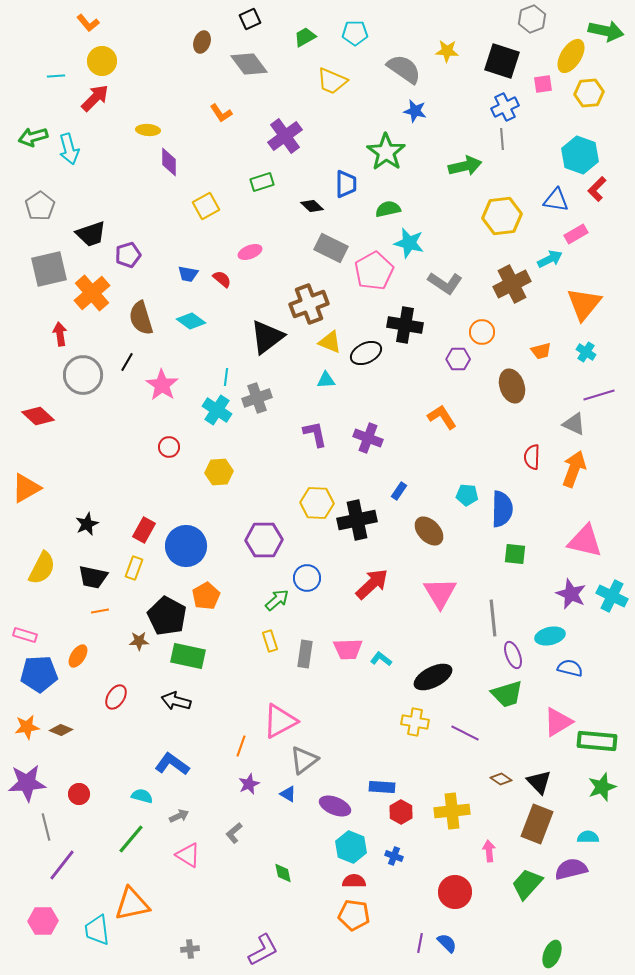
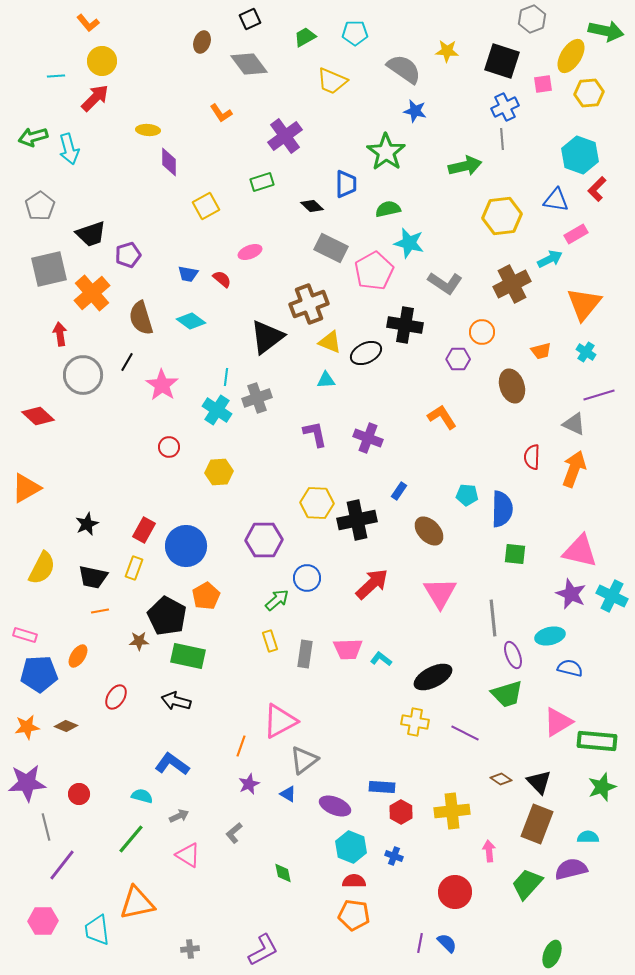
pink triangle at (585, 541): moved 5 px left, 10 px down
brown diamond at (61, 730): moved 5 px right, 4 px up
orange triangle at (132, 904): moved 5 px right, 1 px up
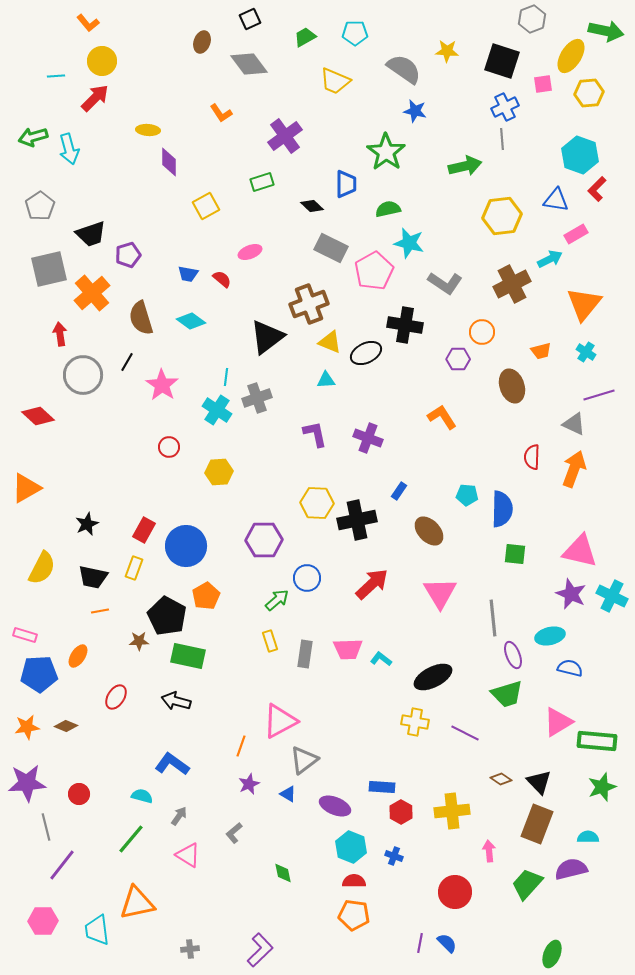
yellow trapezoid at (332, 81): moved 3 px right
gray arrow at (179, 816): rotated 30 degrees counterclockwise
purple L-shape at (263, 950): moved 3 px left; rotated 16 degrees counterclockwise
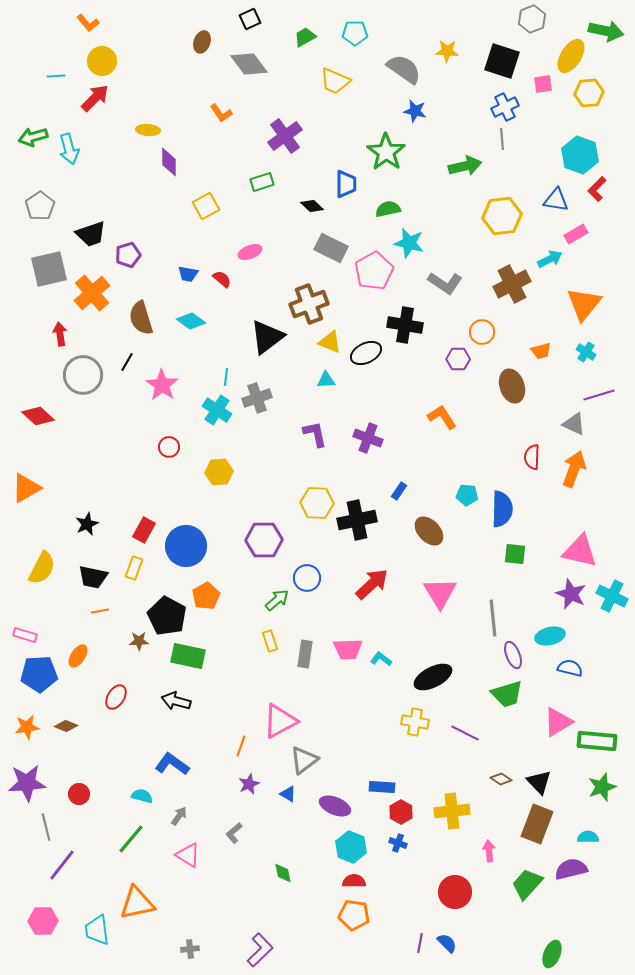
blue cross at (394, 856): moved 4 px right, 13 px up
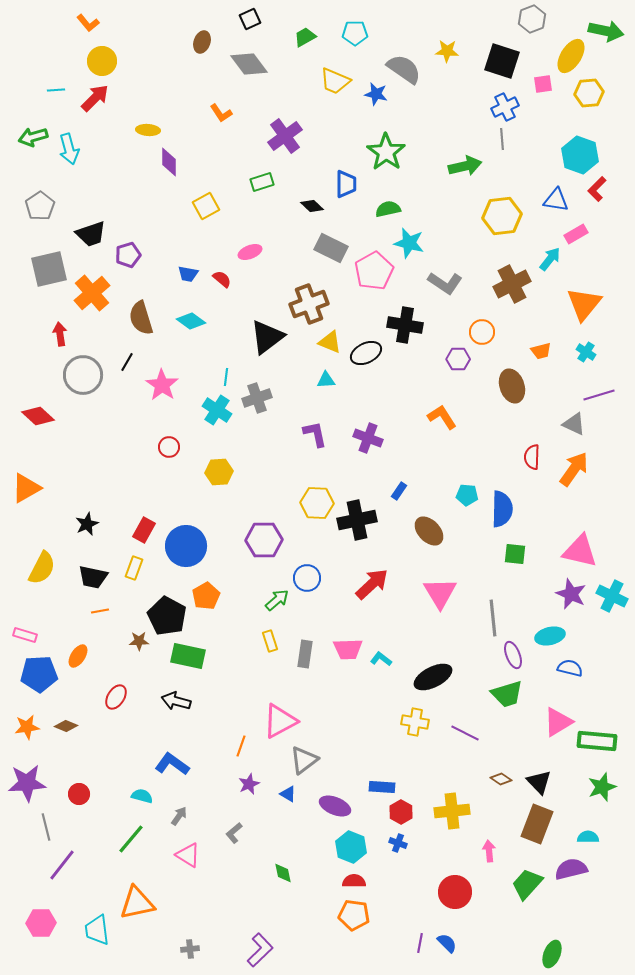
cyan line at (56, 76): moved 14 px down
blue star at (415, 111): moved 39 px left, 17 px up
cyan arrow at (550, 259): rotated 25 degrees counterclockwise
orange arrow at (574, 469): rotated 15 degrees clockwise
pink hexagon at (43, 921): moved 2 px left, 2 px down
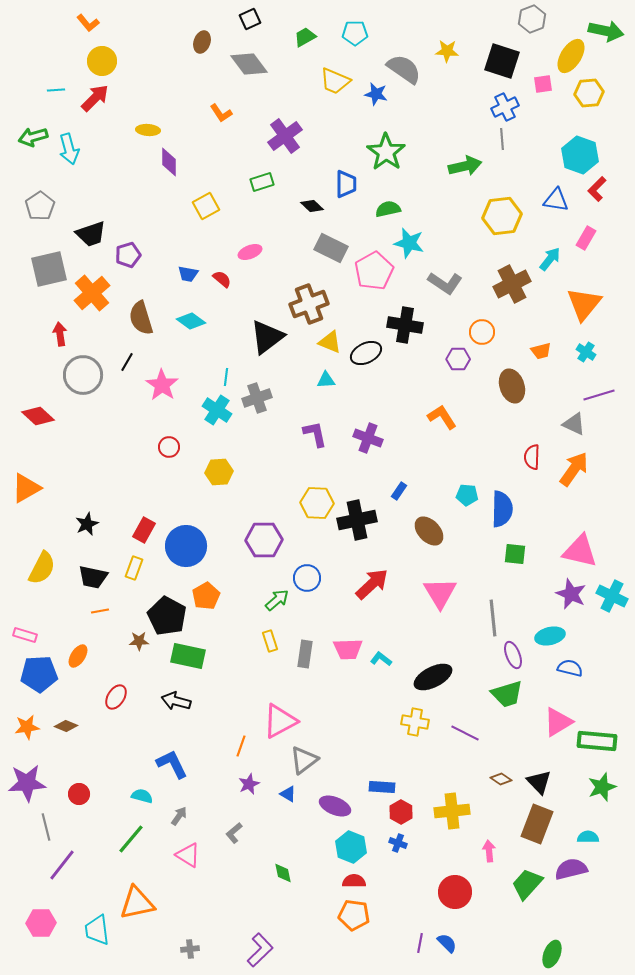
pink rectangle at (576, 234): moved 10 px right, 4 px down; rotated 30 degrees counterclockwise
blue L-shape at (172, 764): rotated 28 degrees clockwise
